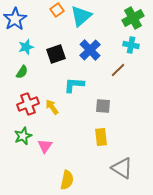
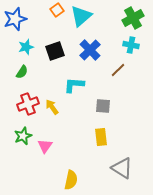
blue star: rotated 15 degrees clockwise
black square: moved 1 px left, 3 px up
yellow semicircle: moved 4 px right
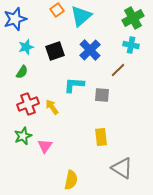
gray square: moved 1 px left, 11 px up
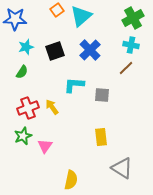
blue star: rotated 20 degrees clockwise
brown line: moved 8 px right, 2 px up
red cross: moved 4 px down
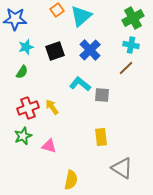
cyan L-shape: moved 6 px right, 1 px up; rotated 35 degrees clockwise
pink triangle: moved 4 px right; rotated 49 degrees counterclockwise
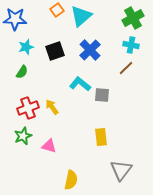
gray triangle: moved 1 px left, 2 px down; rotated 35 degrees clockwise
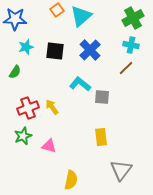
black square: rotated 24 degrees clockwise
green semicircle: moved 7 px left
gray square: moved 2 px down
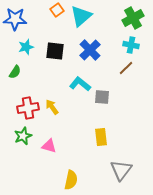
red cross: rotated 10 degrees clockwise
